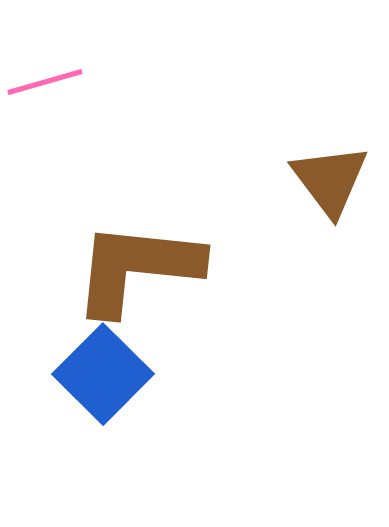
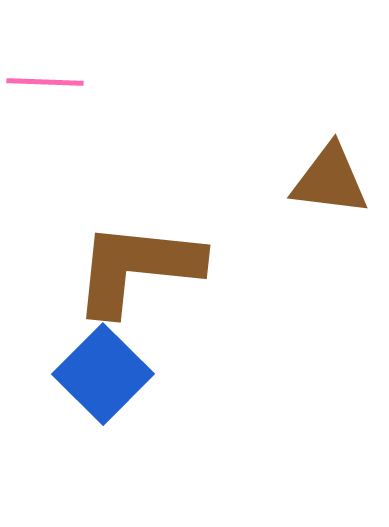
pink line: rotated 18 degrees clockwise
brown triangle: rotated 46 degrees counterclockwise
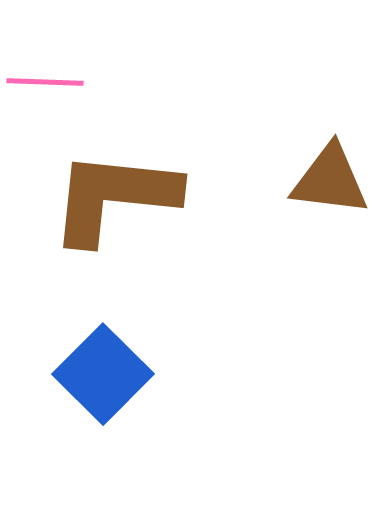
brown L-shape: moved 23 px left, 71 px up
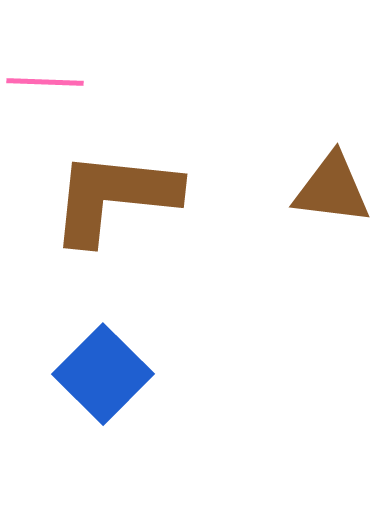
brown triangle: moved 2 px right, 9 px down
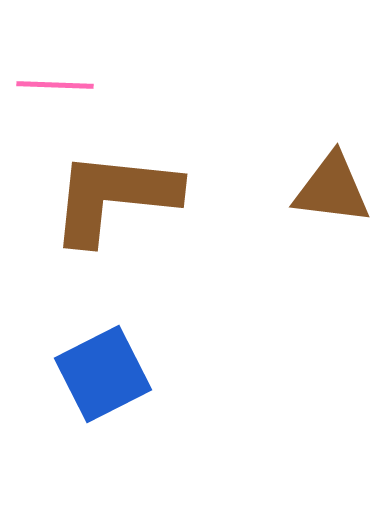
pink line: moved 10 px right, 3 px down
blue square: rotated 18 degrees clockwise
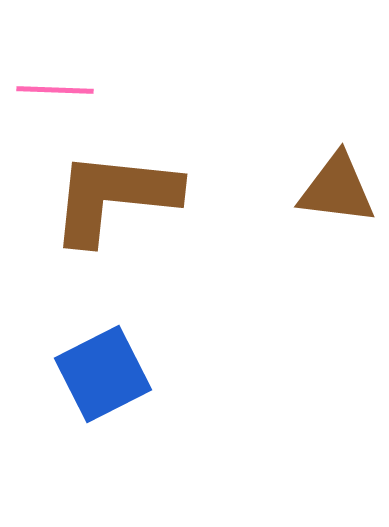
pink line: moved 5 px down
brown triangle: moved 5 px right
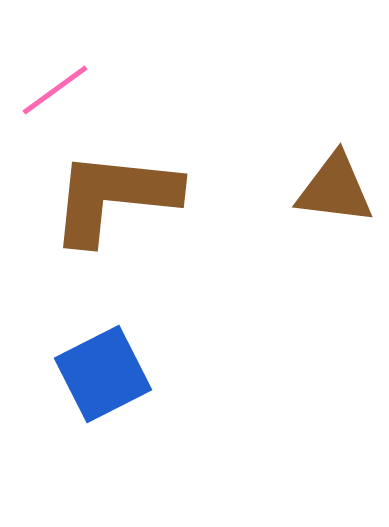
pink line: rotated 38 degrees counterclockwise
brown triangle: moved 2 px left
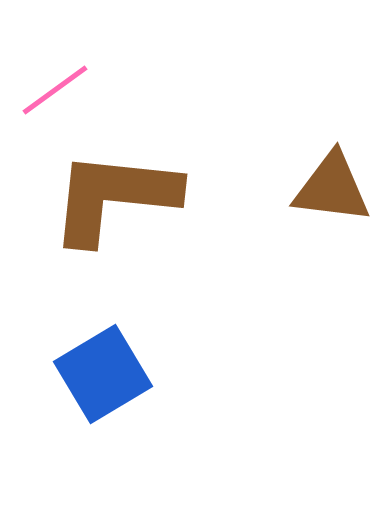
brown triangle: moved 3 px left, 1 px up
blue square: rotated 4 degrees counterclockwise
